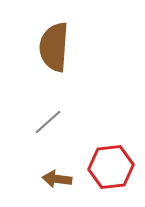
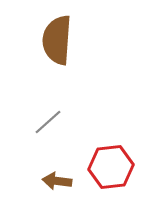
brown semicircle: moved 3 px right, 7 px up
brown arrow: moved 2 px down
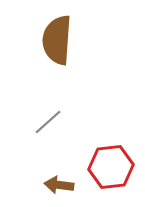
brown arrow: moved 2 px right, 4 px down
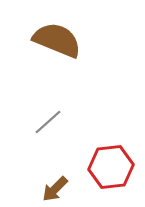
brown semicircle: rotated 108 degrees clockwise
brown arrow: moved 4 px left, 4 px down; rotated 52 degrees counterclockwise
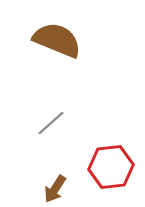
gray line: moved 3 px right, 1 px down
brown arrow: rotated 12 degrees counterclockwise
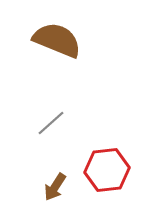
red hexagon: moved 4 px left, 3 px down
brown arrow: moved 2 px up
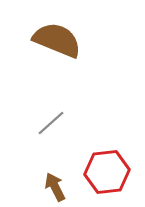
red hexagon: moved 2 px down
brown arrow: rotated 120 degrees clockwise
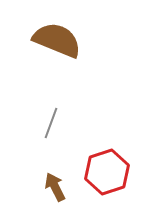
gray line: rotated 28 degrees counterclockwise
red hexagon: rotated 12 degrees counterclockwise
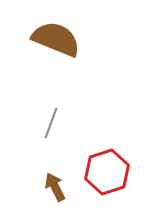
brown semicircle: moved 1 px left, 1 px up
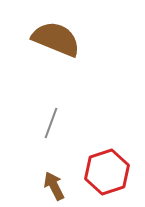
brown arrow: moved 1 px left, 1 px up
